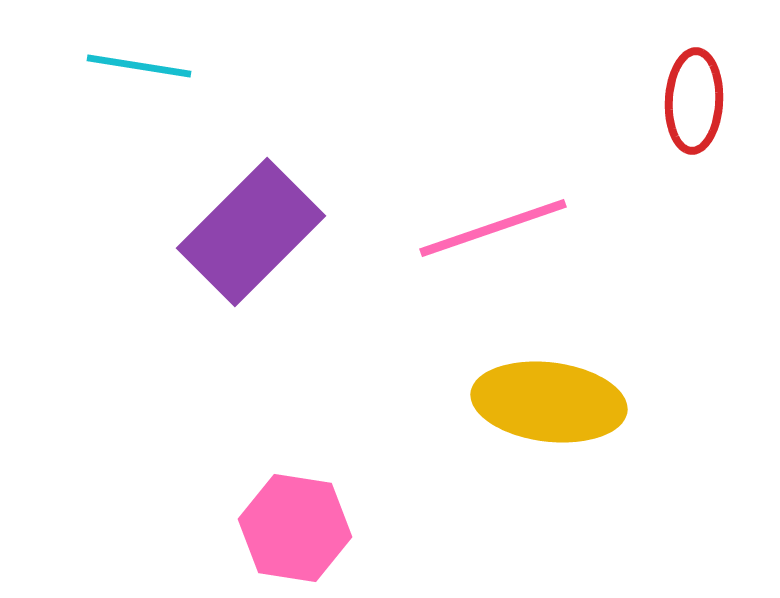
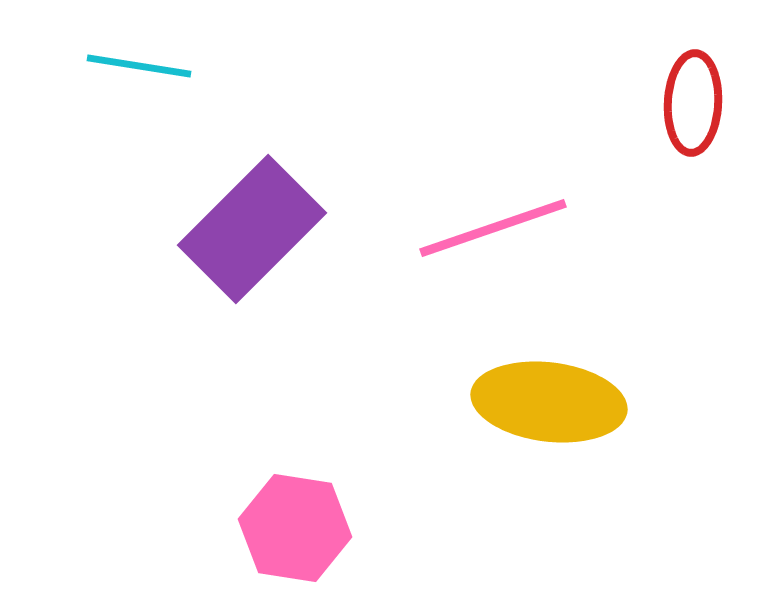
red ellipse: moved 1 px left, 2 px down
purple rectangle: moved 1 px right, 3 px up
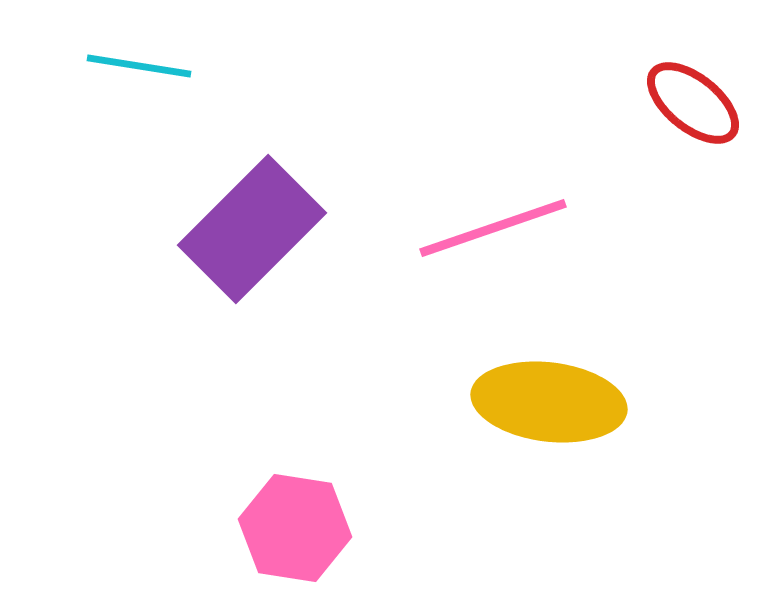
red ellipse: rotated 54 degrees counterclockwise
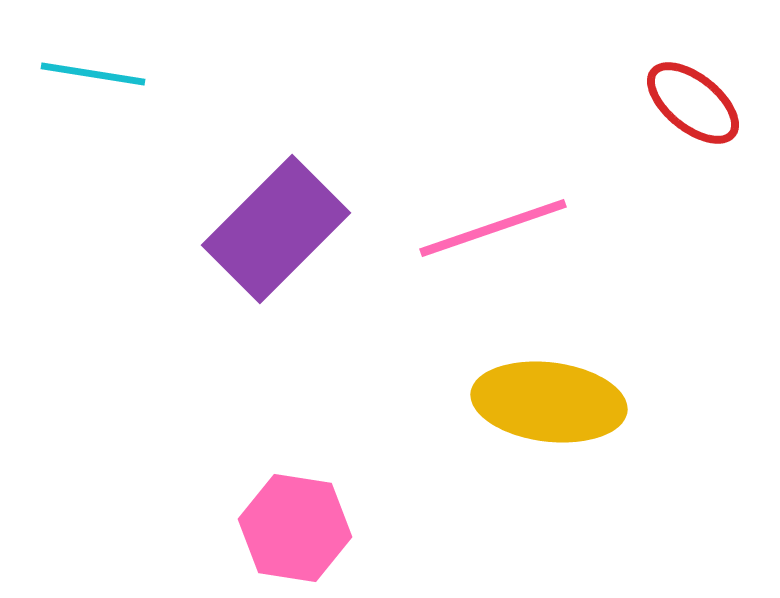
cyan line: moved 46 px left, 8 px down
purple rectangle: moved 24 px right
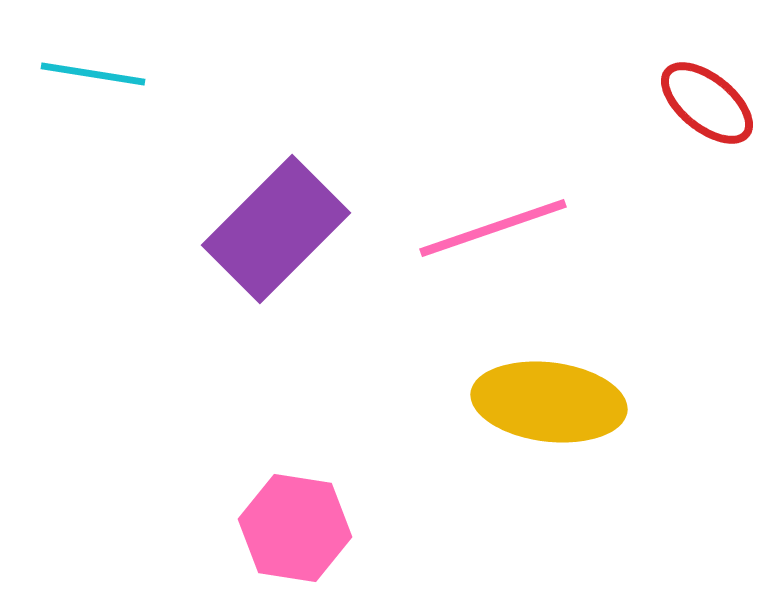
red ellipse: moved 14 px right
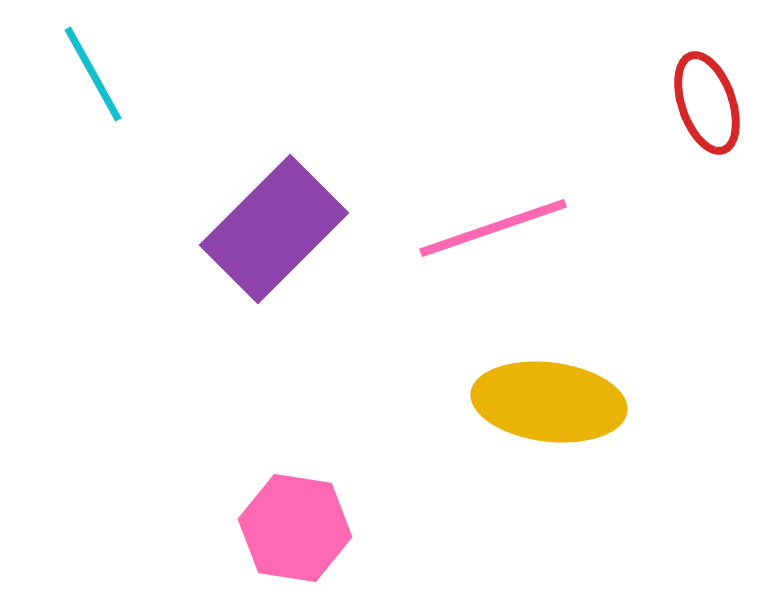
cyan line: rotated 52 degrees clockwise
red ellipse: rotated 32 degrees clockwise
purple rectangle: moved 2 px left
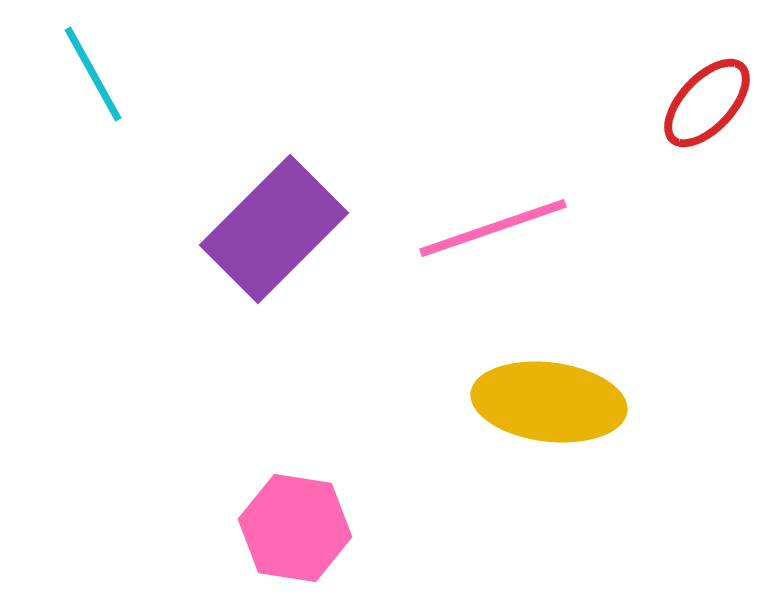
red ellipse: rotated 62 degrees clockwise
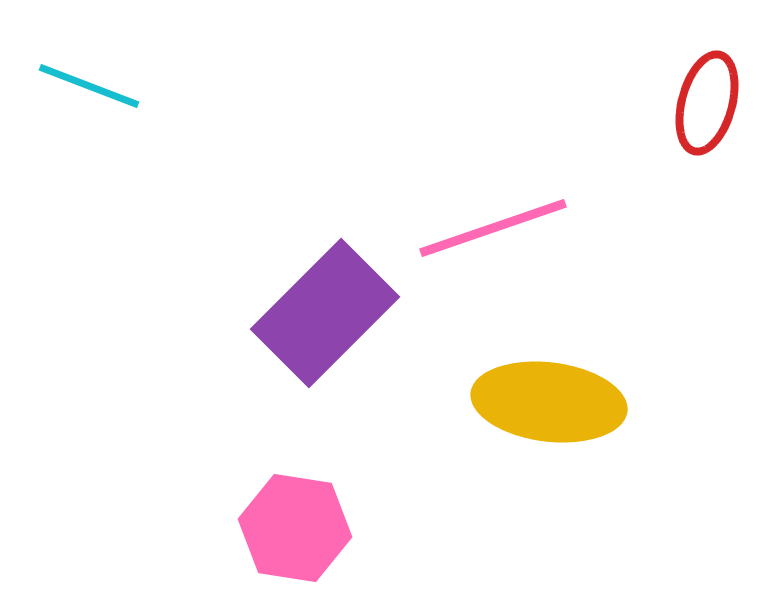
cyan line: moved 4 px left, 12 px down; rotated 40 degrees counterclockwise
red ellipse: rotated 28 degrees counterclockwise
purple rectangle: moved 51 px right, 84 px down
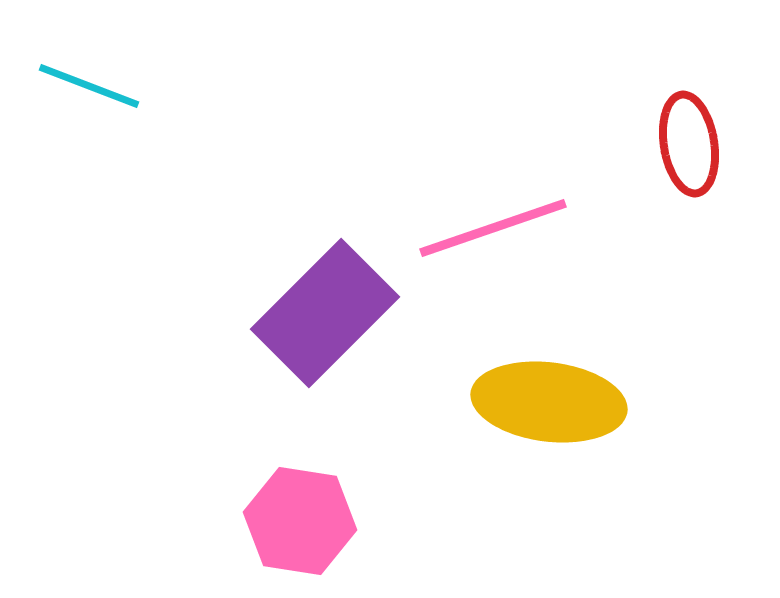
red ellipse: moved 18 px left, 41 px down; rotated 24 degrees counterclockwise
pink hexagon: moved 5 px right, 7 px up
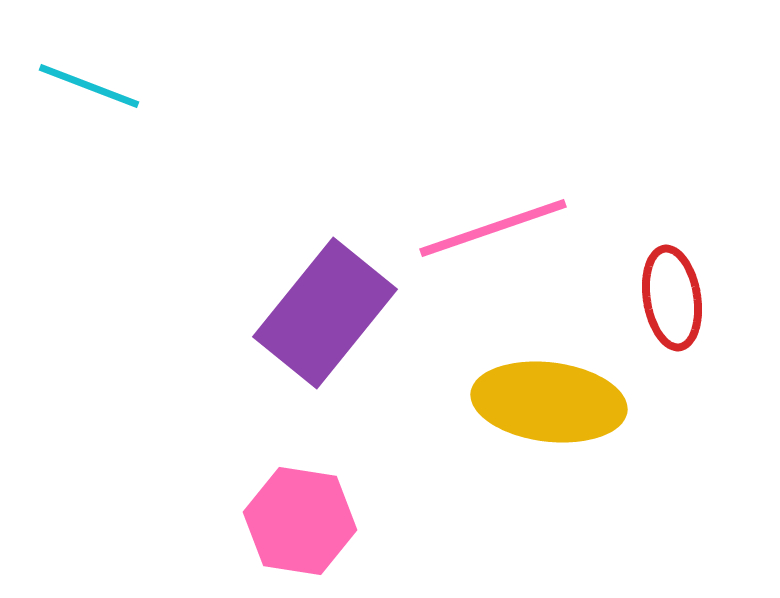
red ellipse: moved 17 px left, 154 px down
purple rectangle: rotated 6 degrees counterclockwise
